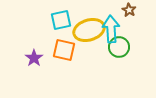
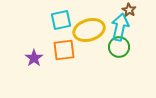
cyan arrow: moved 9 px right, 2 px up; rotated 16 degrees clockwise
orange square: rotated 20 degrees counterclockwise
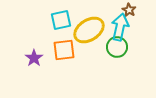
yellow ellipse: rotated 16 degrees counterclockwise
green circle: moved 2 px left
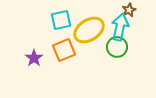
brown star: rotated 16 degrees clockwise
orange square: rotated 15 degrees counterclockwise
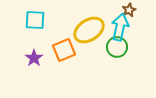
cyan square: moved 26 px left; rotated 15 degrees clockwise
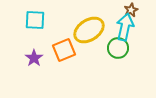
brown star: moved 2 px right
cyan arrow: moved 5 px right
green circle: moved 1 px right, 1 px down
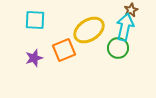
purple star: rotated 18 degrees clockwise
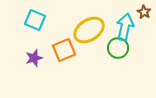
brown star: moved 13 px right, 2 px down; rotated 16 degrees counterclockwise
cyan square: rotated 20 degrees clockwise
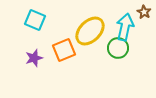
yellow ellipse: moved 1 px right, 1 px down; rotated 12 degrees counterclockwise
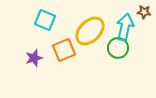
brown star: rotated 24 degrees counterclockwise
cyan square: moved 10 px right
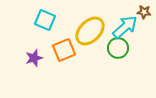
cyan arrow: rotated 36 degrees clockwise
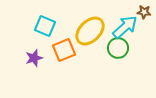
cyan square: moved 6 px down
